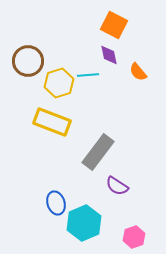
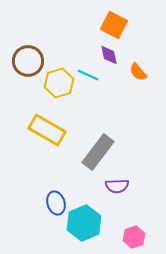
cyan line: rotated 30 degrees clockwise
yellow rectangle: moved 5 px left, 8 px down; rotated 9 degrees clockwise
purple semicircle: rotated 35 degrees counterclockwise
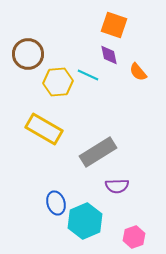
orange square: rotated 8 degrees counterclockwise
brown circle: moved 7 px up
yellow hexagon: moved 1 px left, 1 px up; rotated 12 degrees clockwise
yellow rectangle: moved 3 px left, 1 px up
gray rectangle: rotated 21 degrees clockwise
cyan hexagon: moved 1 px right, 2 px up
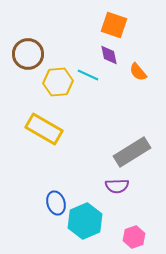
gray rectangle: moved 34 px right
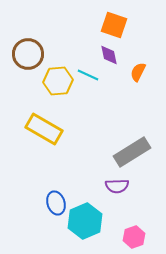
orange semicircle: rotated 66 degrees clockwise
yellow hexagon: moved 1 px up
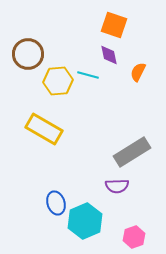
cyan line: rotated 10 degrees counterclockwise
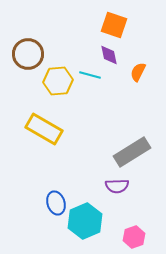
cyan line: moved 2 px right
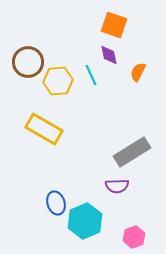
brown circle: moved 8 px down
cyan line: moved 1 px right; rotated 50 degrees clockwise
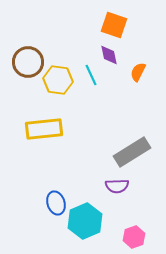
yellow hexagon: moved 1 px up; rotated 12 degrees clockwise
yellow rectangle: rotated 36 degrees counterclockwise
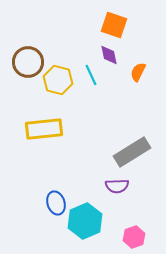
yellow hexagon: rotated 8 degrees clockwise
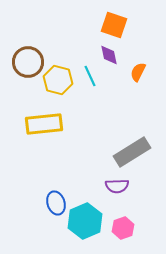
cyan line: moved 1 px left, 1 px down
yellow rectangle: moved 5 px up
pink hexagon: moved 11 px left, 9 px up
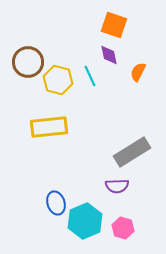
yellow rectangle: moved 5 px right, 3 px down
pink hexagon: rotated 25 degrees counterclockwise
